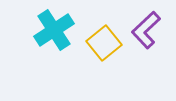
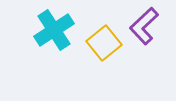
purple L-shape: moved 2 px left, 4 px up
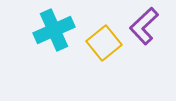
cyan cross: rotated 9 degrees clockwise
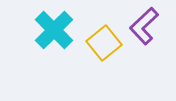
cyan cross: rotated 21 degrees counterclockwise
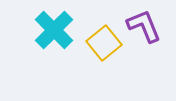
purple L-shape: rotated 111 degrees clockwise
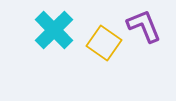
yellow square: rotated 16 degrees counterclockwise
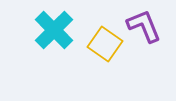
yellow square: moved 1 px right, 1 px down
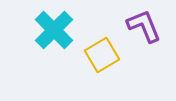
yellow square: moved 3 px left, 11 px down; rotated 24 degrees clockwise
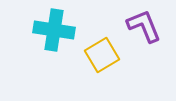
cyan cross: rotated 36 degrees counterclockwise
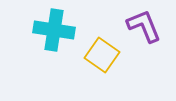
yellow square: rotated 24 degrees counterclockwise
